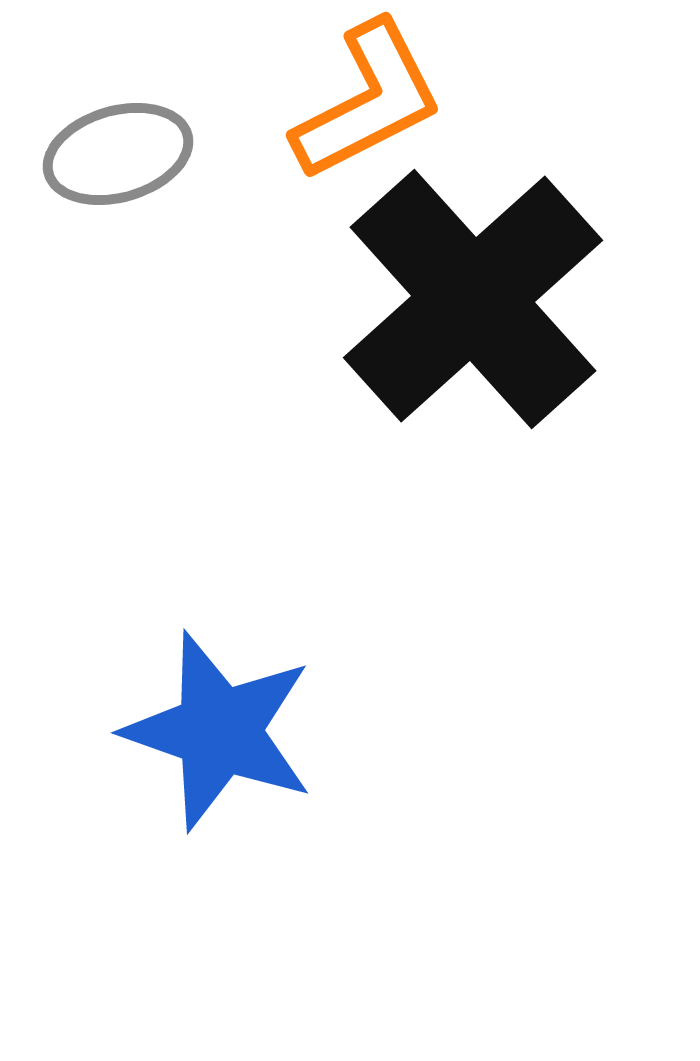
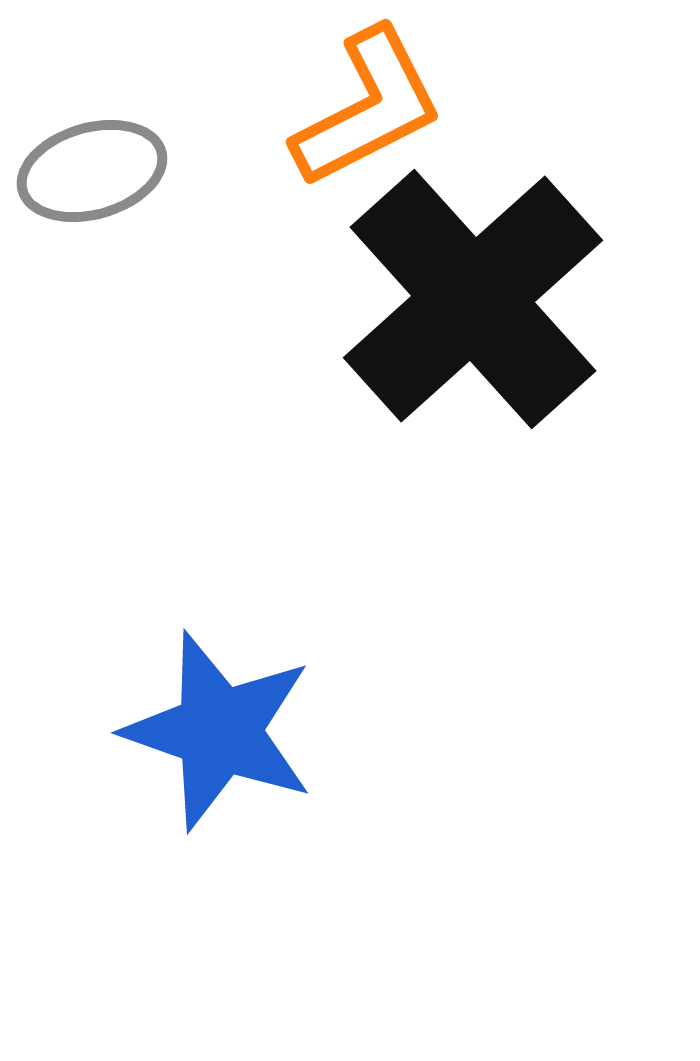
orange L-shape: moved 7 px down
gray ellipse: moved 26 px left, 17 px down
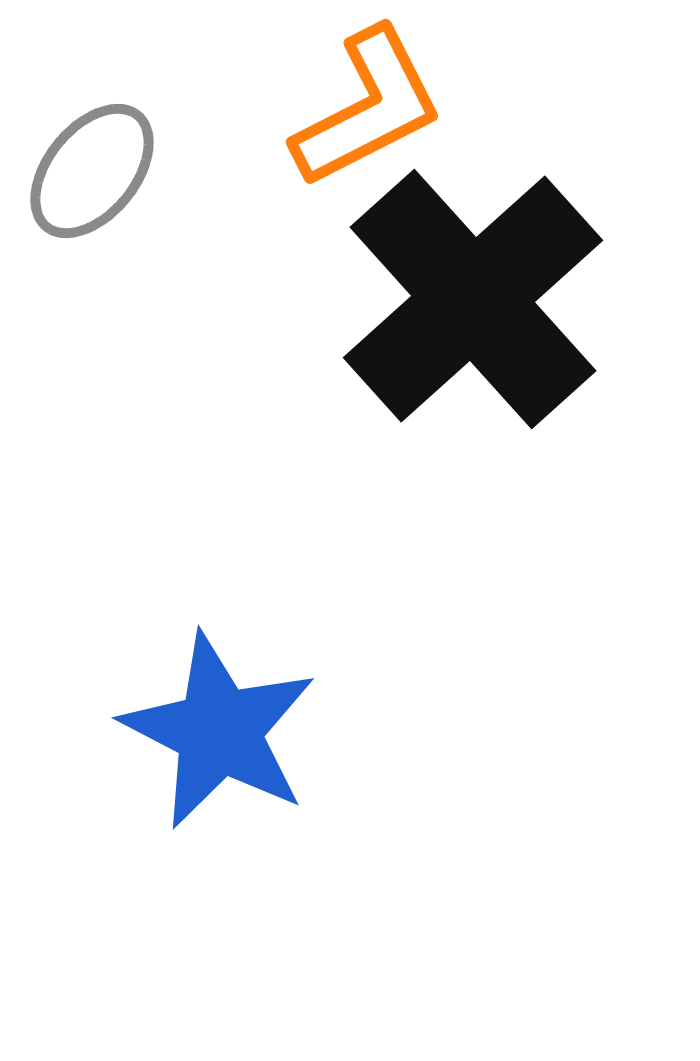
gray ellipse: rotated 35 degrees counterclockwise
blue star: rotated 8 degrees clockwise
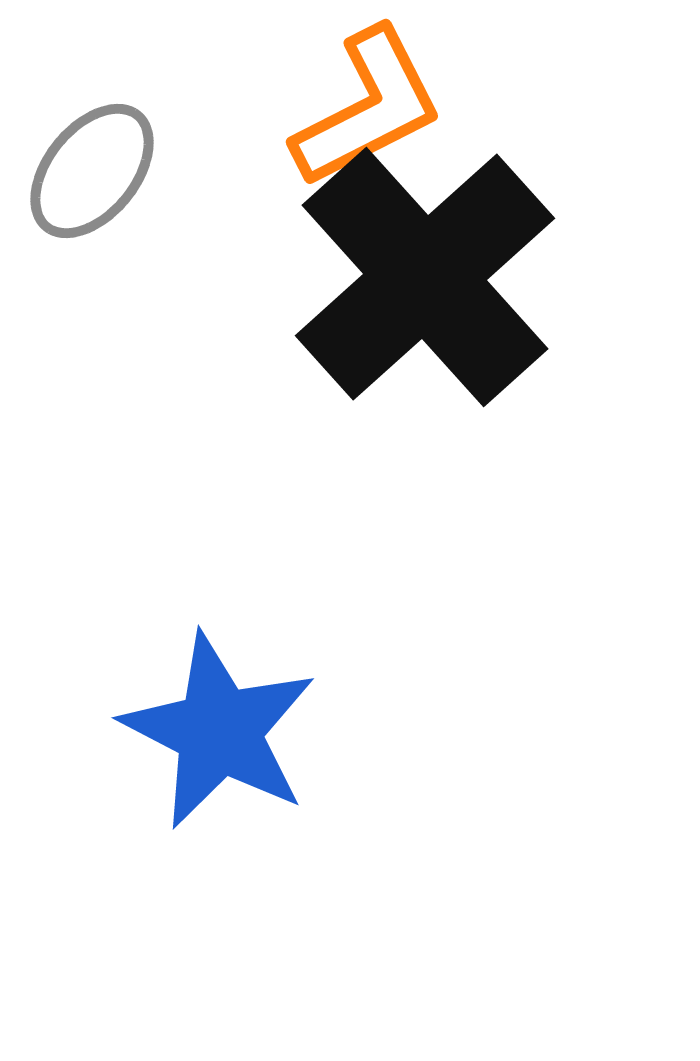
black cross: moved 48 px left, 22 px up
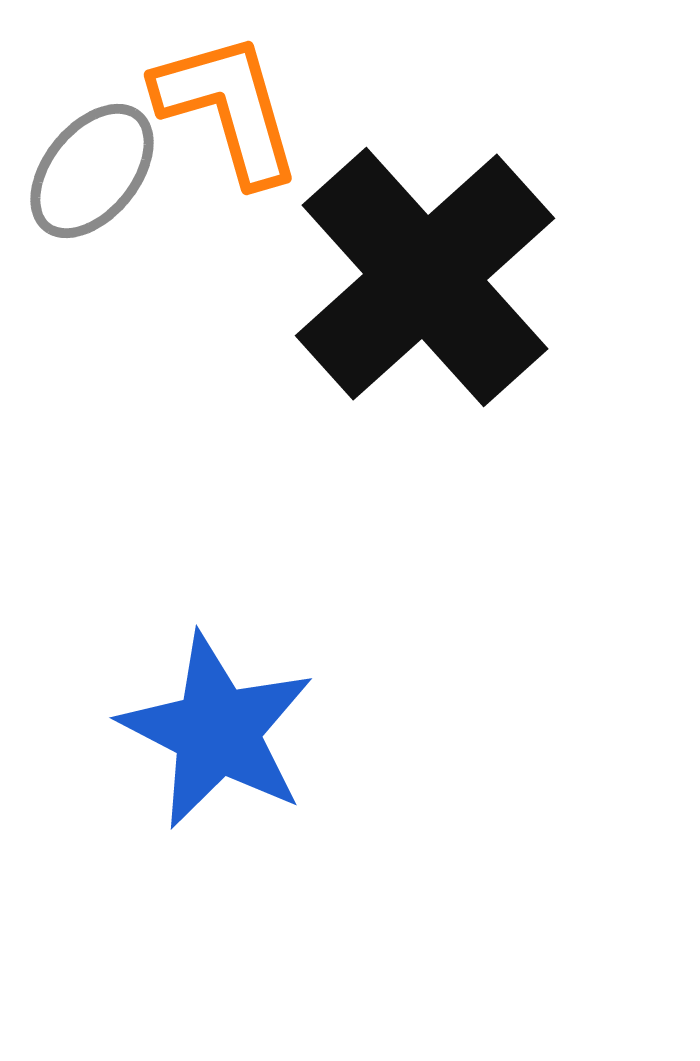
orange L-shape: moved 140 px left; rotated 79 degrees counterclockwise
blue star: moved 2 px left
